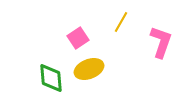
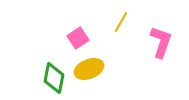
green diamond: moved 3 px right; rotated 16 degrees clockwise
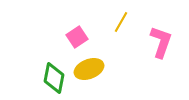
pink square: moved 1 px left, 1 px up
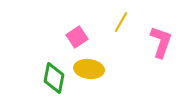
yellow ellipse: rotated 28 degrees clockwise
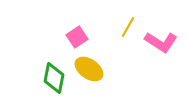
yellow line: moved 7 px right, 5 px down
pink L-shape: rotated 104 degrees clockwise
yellow ellipse: rotated 28 degrees clockwise
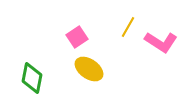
green diamond: moved 22 px left
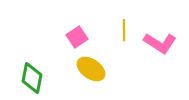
yellow line: moved 4 px left, 3 px down; rotated 30 degrees counterclockwise
pink L-shape: moved 1 px left, 1 px down
yellow ellipse: moved 2 px right
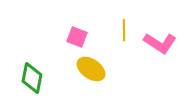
pink square: rotated 35 degrees counterclockwise
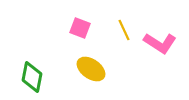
yellow line: rotated 25 degrees counterclockwise
pink square: moved 3 px right, 9 px up
green diamond: moved 1 px up
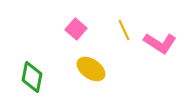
pink square: moved 4 px left, 1 px down; rotated 20 degrees clockwise
